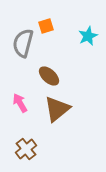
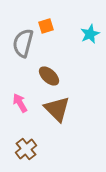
cyan star: moved 2 px right, 2 px up
brown triangle: rotated 36 degrees counterclockwise
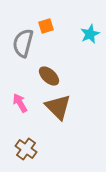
brown triangle: moved 1 px right, 2 px up
brown cross: rotated 15 degrees counterclockwise
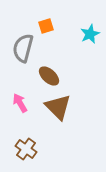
gray semicircle: moved 5 px down
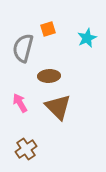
orange square: moved 2 px right, 3 px down
cyan star: moved 3 px left, 4 px down
brown ellipse: rotated 45 degrees counterclockwise
brown cross: rotated 20 degrees clockwise
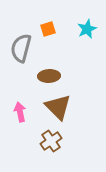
cyan star: moved 9 px up
gray semicircle: moved 2 px left
pink arrow: moved 9 px down; rotated 18 degrees clockwise
brown cross: moved 25 px right, 8 px up
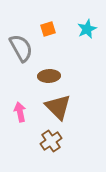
gray semicircle: rotated 136 degrees clockwise
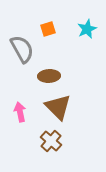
gray semicircle: moved 1 px right, 1 px down
brown cross: rotated 15 degrees counterclockwise
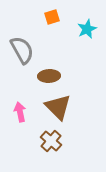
orange square: moved 4 px right, 12 px up
gray semicircle: moved 1 px down
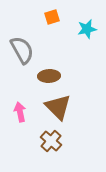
cyan star: rotated 12 degrees clockwise
